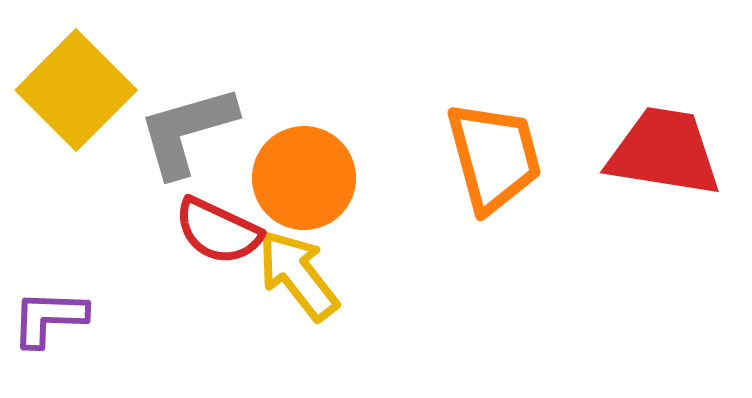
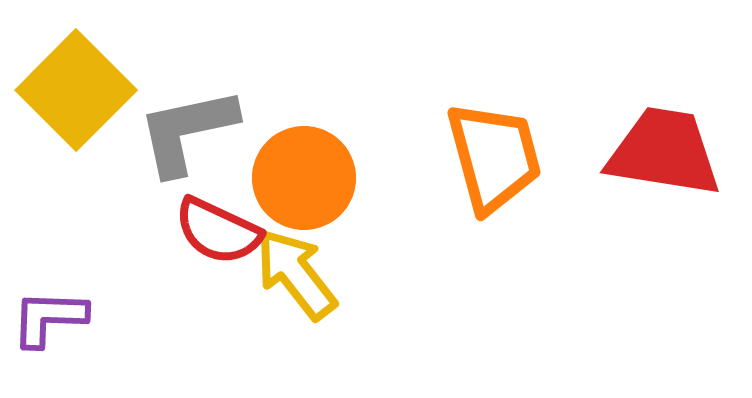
gray L-shape: rotated 4 degrees clockwise
yellow arrow: moved 2 px left, 1 px up
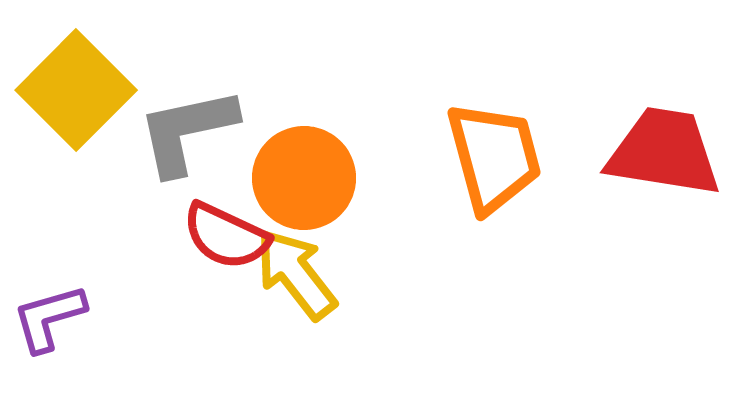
red semicircle: moved 8 px right, 5 px down
purple L-shape: rotated 18 degrees counterclockwise
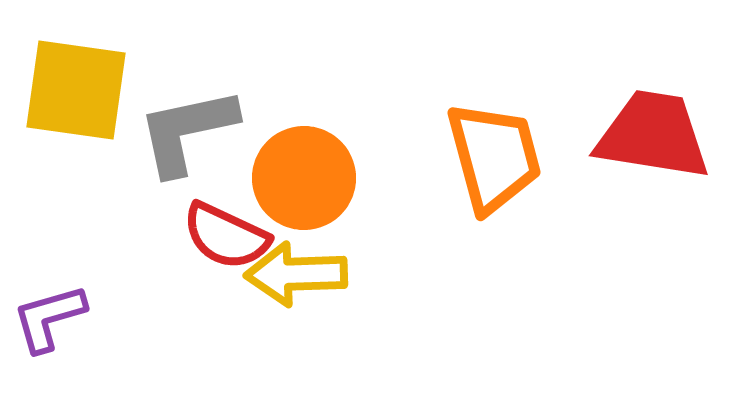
yellow square: rotated 37 degrees counterclockwise
red trapezoid: moved 11 px left, 17 px up
yellow arrow: rotated 54 degrees counterclockwise
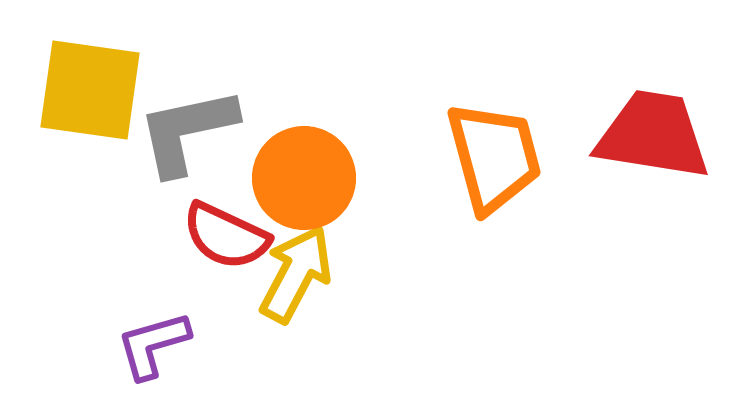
yellow square: moved 14 px right
yellow arrow: rotated 120 degrees clockwise
purple L-shape: moved 104 px right, 27 px down
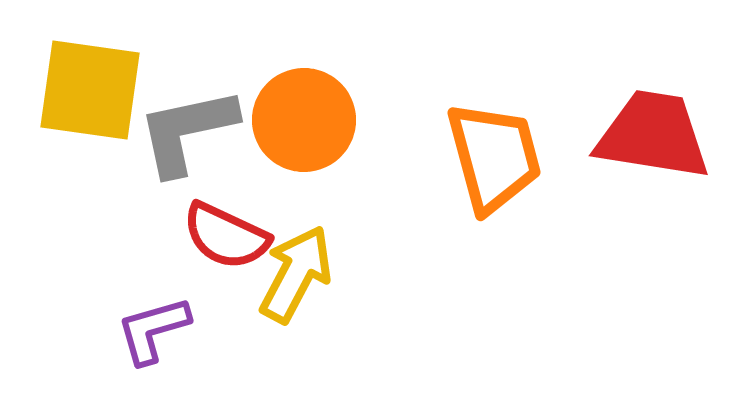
orange circle: moved 58 px up
purple L-shape: moved 15 px up
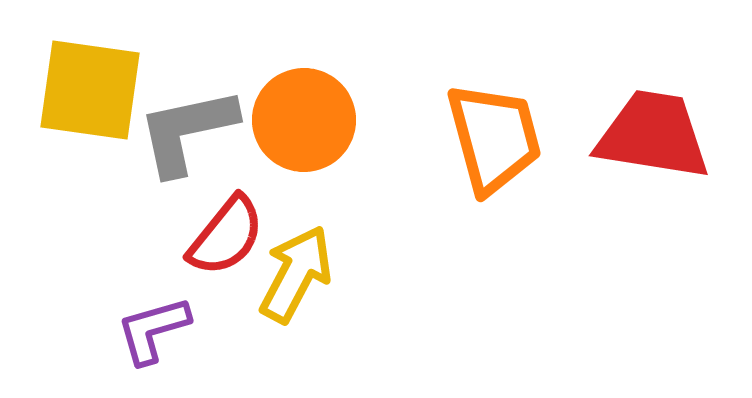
orange trapezoid: moved 19 px up
red semicircle: rotated 76 degrees counterclockwise
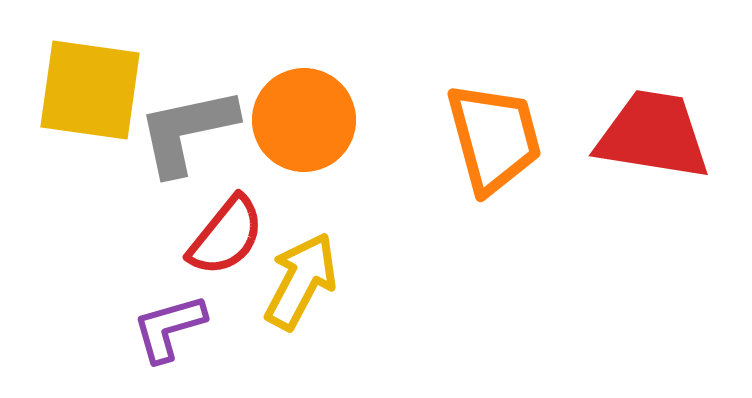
yellow arrow: moved 5 px right, 7 px down
purple L-shape: moved 16 px right, 2 px up
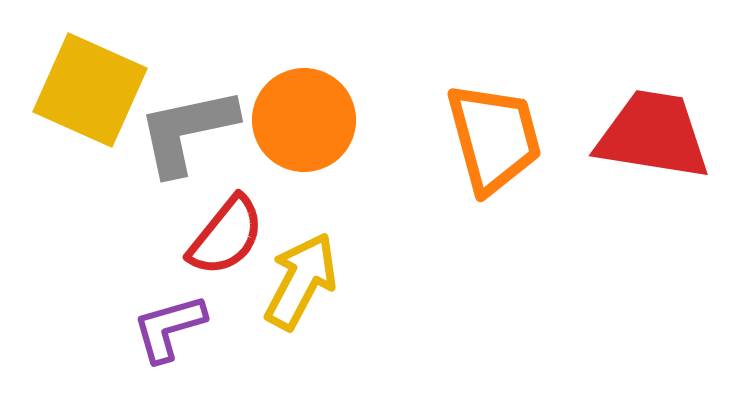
yellow square: rotated 16 degrees clockwise
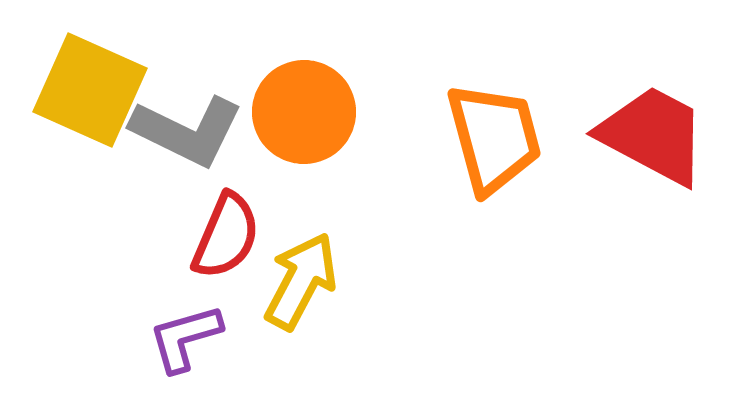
orange circle: moved 8 px up
gray L-shape: rotated 142 degrees counterclockwise
red trapezoid: rotated 19 degrees clockwise
red semicircle: rotated 16 degrees counterclockwise
purple L-shape: moved 16 px right, 10 px down
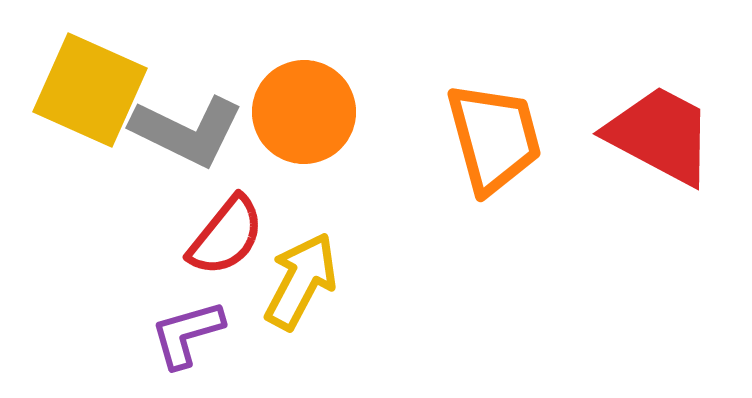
red trapezoid: moved 7 px right
red semicircle: rotated 16 degrees clockwise
purple L-shape: moved 2 px right, 4 px up
